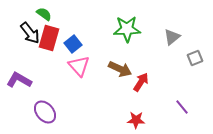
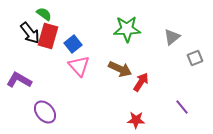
red rectangle: moved 1 px left, 2 px up
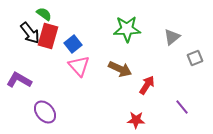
red arrow: moved 6 px right, 3 px down
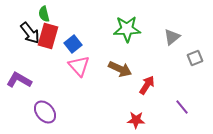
green semicircle: rotated 140 degrees counterclockwise
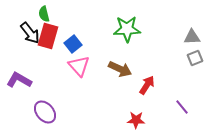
gray triangle: moved 20 px right; rotated 36 degrees clockwise
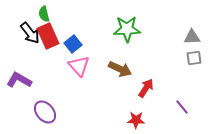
red rectangle: rotated 40 degrees counterclockwise
gray square: moved 1 px left; rotated 14 degrees clockwise
red arrow: moved 1 px left, 3 px down
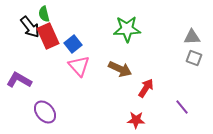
black arrow: moved 6 px up
gray square: rotated 28 degrees clockwise
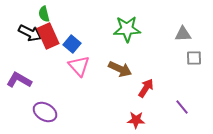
black arrow: moved 6 px down; rotated 25 degrees counterclockwise
gray triangle: moved 9 px left, 3 px up
blue square: moved 1 px left; rotated 12 degrees counterclockwise
gray square: rotated 21 degrees counterclockwise
purple ellipse: rotated 20 degrees counterclockwise
